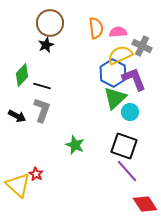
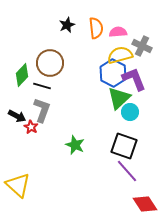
brown circle: moved 40 px down
black star: moved 21 px right, 20 px up
yellow semicircle: rotated 10 degrees clockwise
green triangle: moved 4 px right
red star: moved 5 px left, 47 px up
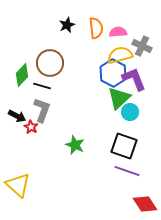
purple line: rotated 30 degrees counterclockwise
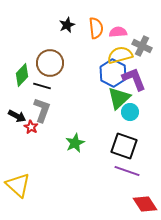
green star: moved 2 px up; rotated 24 degrees clockwise
